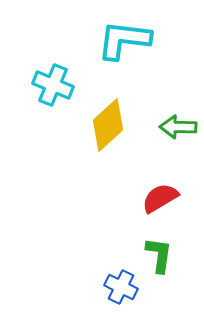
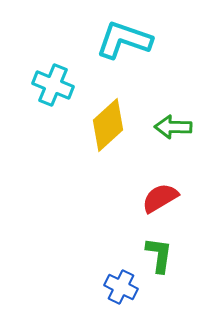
cyan L-shape: rotated 12 degrees clockwise
green arrow: moved 5 px left
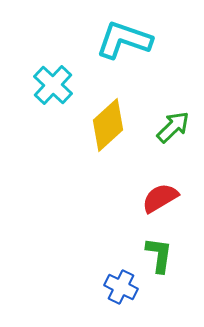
cyan cross: rotated 21 degrees clockwise
green arrow: rotated 135 degrees clockwise
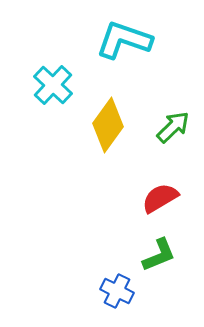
yellow diamond: rotated 12 degrees counterclockwise
green L-shape: rotated 60 degrees clockwise
blue cross: moved 4 px left, 4 px down
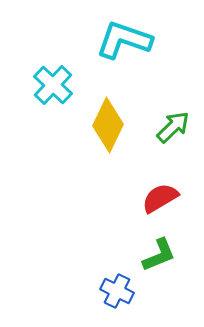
yellow diamond: rotated 10 degrees counterclockwise
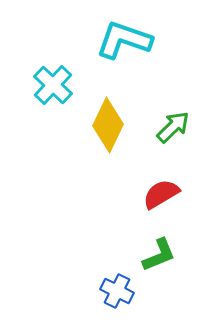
red semicircle: moved 1 px right, 4 px up
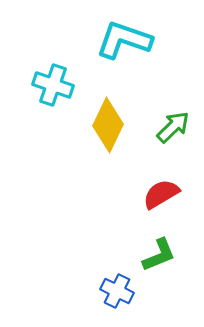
cyan cross: rotated 24 degrees counterclockwise
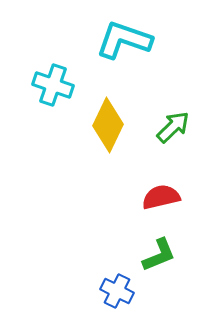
red semicircle: moved 3 px down; rotated 18 degrees clockwise
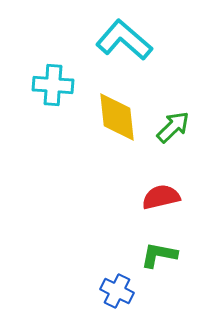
cyan L-shape: rotated 22 degrees clockwise
cyan cross: rotated 15 degrees counterclockwise
yellow diamond: moved 9 px right, 8 px up; rotated 32 degrees counterclockwise
green L-shape: rotated 147 degrees counterclockwise
